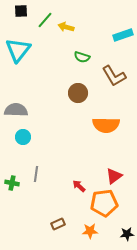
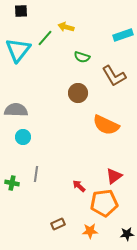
green line: moved 18 px down
orange semicircle: rotated 24 degrees clockwise
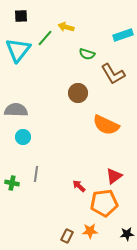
black square: moved 5 px down
green semicircle: moved 5 px right, 3 px up
brown L-shape: moved 1 px left, 2 px up
brown rectangle: moved 9 px right, 12 px down; rotated 40 degrees counterclockwise
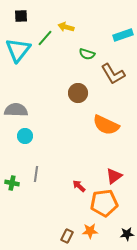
cyan circle: moved 2 px right, 1 px up
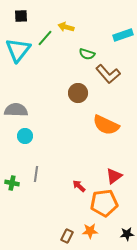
brown L-shape: moved 5 px left; rotated 10 degrees counterclockwise
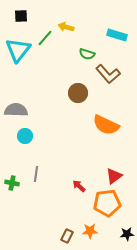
cyan rectangle: moved 6 px left; rotated 36 degrees clockwise
orange pentagon: moved 3 px right
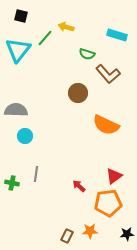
black square: rotated 16 degrees clockwise
orange pentagon: moved 1 px right
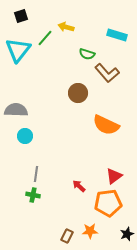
black square: rotated 32 degrees counterclockwise
brown L-shape: moved 1 px left, 1 px up
green cross: moved 21 px right, 12 px down
black star: rotated 16 degrees counterclockwise
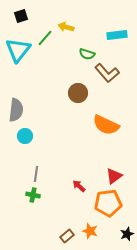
cyan rectangle: rotated 24 degrees counterclockwise
gray semicircle: rotated 95 degrees clockwise
orange star: rotated 21 degrees clockwise
brown rectangle: rotated 24 degrees clockwise
